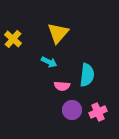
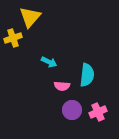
yellow triangle: moved 28 px left, 16 px up
yellow cross: moved 1 px up; rotated 30 degrees clockwise
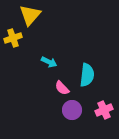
yellow triangle: moved 2 px up
pink semicircle: moved 2 px down; rotated 42 degrees clockwise
pink cross: moved 6 px right, 2 px up
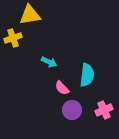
yellow triangle: rotated 40 degrees clockwise
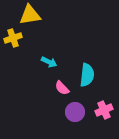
purple circle: moved 3 px right, 2 px down
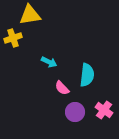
pink cross: rotated 30 degrees counterclockwise
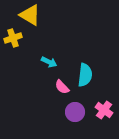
yellow triangle: rotated 40 degrees clockwise
cyan semicircle: moved 2 px left
pink semicircle: moved 1 px up
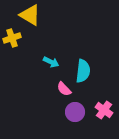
yellow cross: moved 1 px left
cyan arrow: moved 2 px right
cyan semicircle: moved 2 px left, 4 px up
pink semicircle: moved 2 px right, 2 px down
